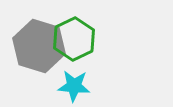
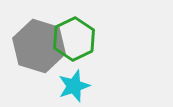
cyan star: rotated 24 degrees counterclockwise
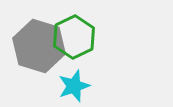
green hexagon: moved 2 px up
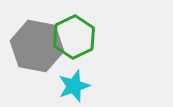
gray hexagon: moved 2 px left; rotated 6 degrees counterclockwise
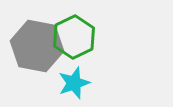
cyan star: moved 3 px up
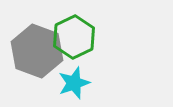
gray hexagon: moved 5 px down; rotated 9 degrees clockwise
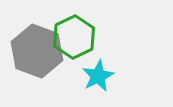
cyan star: moved 24 px right, 7 px up; rotated 8 degrees counterclockwise
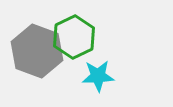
cyan star: rotated 24 degrees clockwise
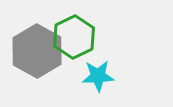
gray hexagon: rotated 9 degrees clockwise
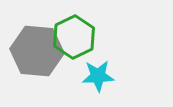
gray hexagon: rotated 24 degrees counterclockwise
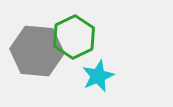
cyan star: rotated 20 degrees counterclockwise
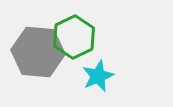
gray hexagon: moved 1 px right, 1 px down
